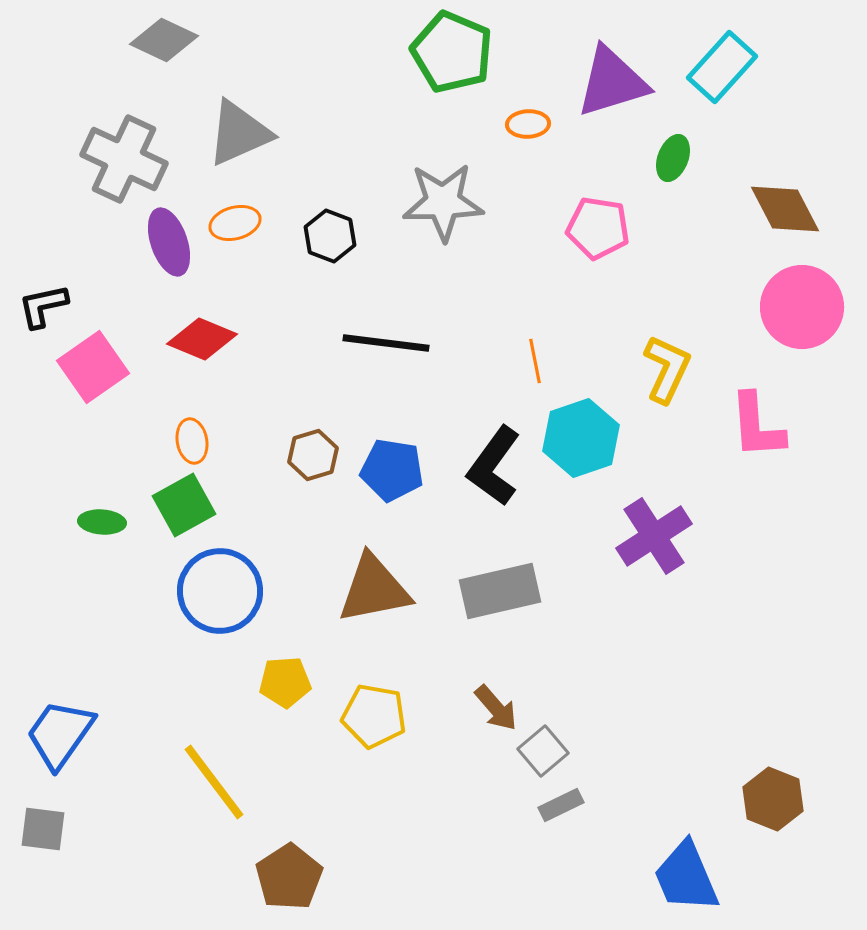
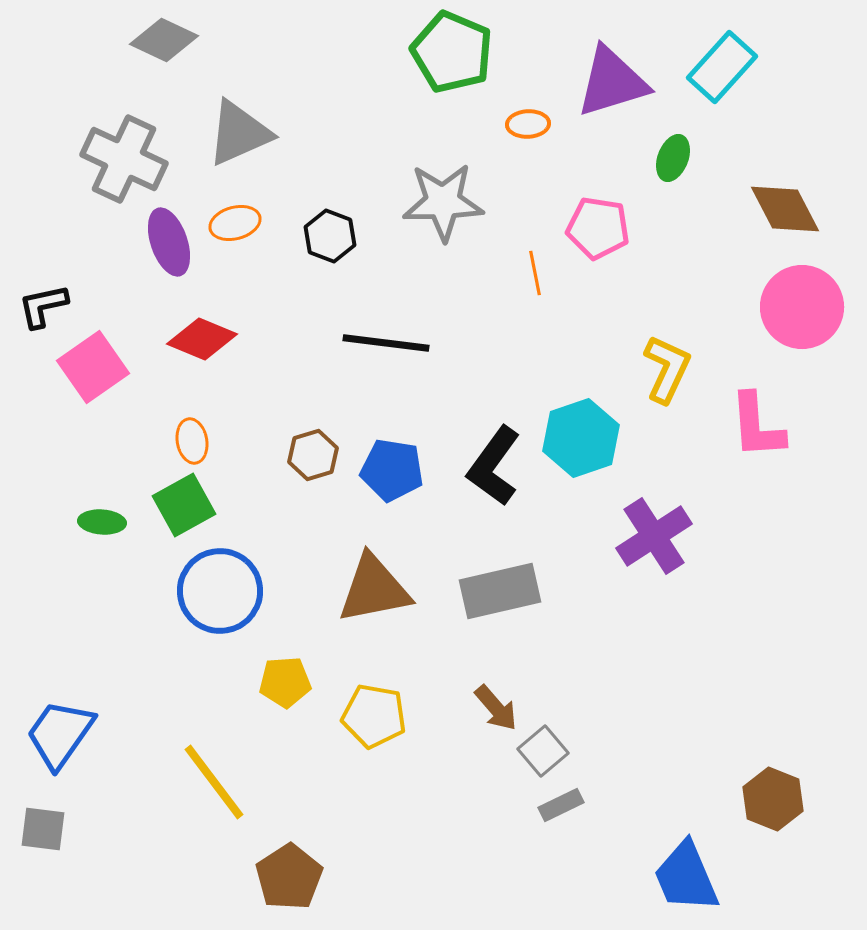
orange line at (535, 361): moved 88 px up
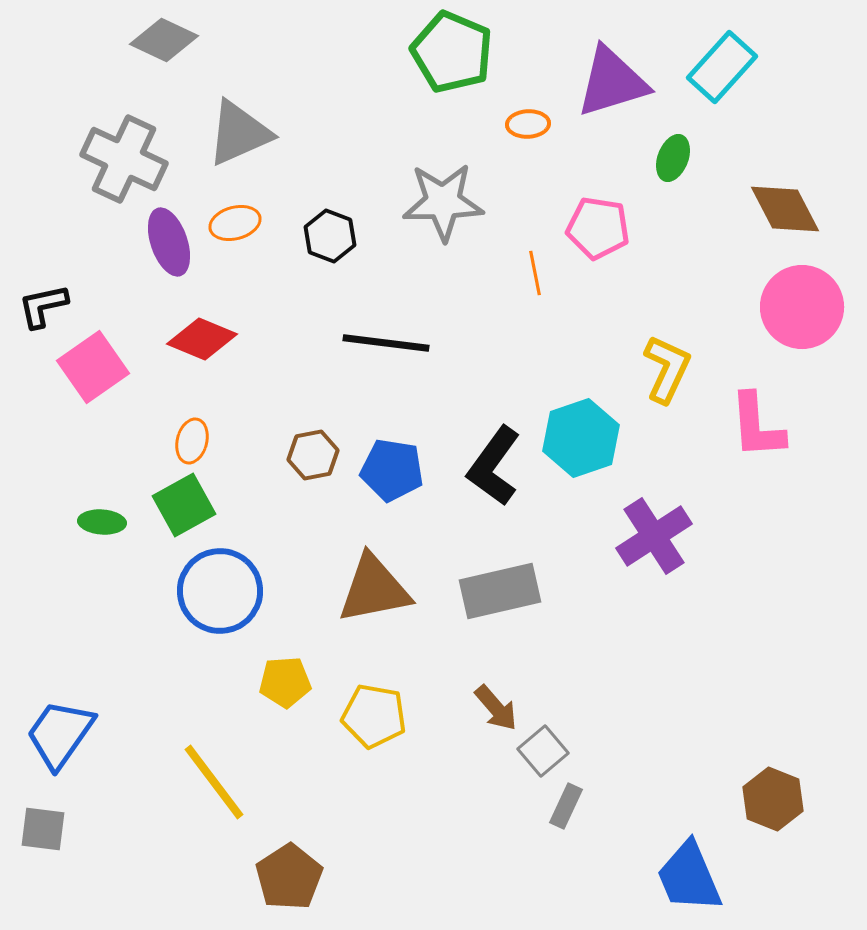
orange ellipse at (192, 441): rotated 24 degrees clockwise
brown hexagon at (313, 455): rotated 6 degrees clockwise
gray rectangle at (561, 805): moved 5 px right, 1 px down; rotated 39 degrees counterclockwise
blue trapezoid at (686, 877): moved 3 px right
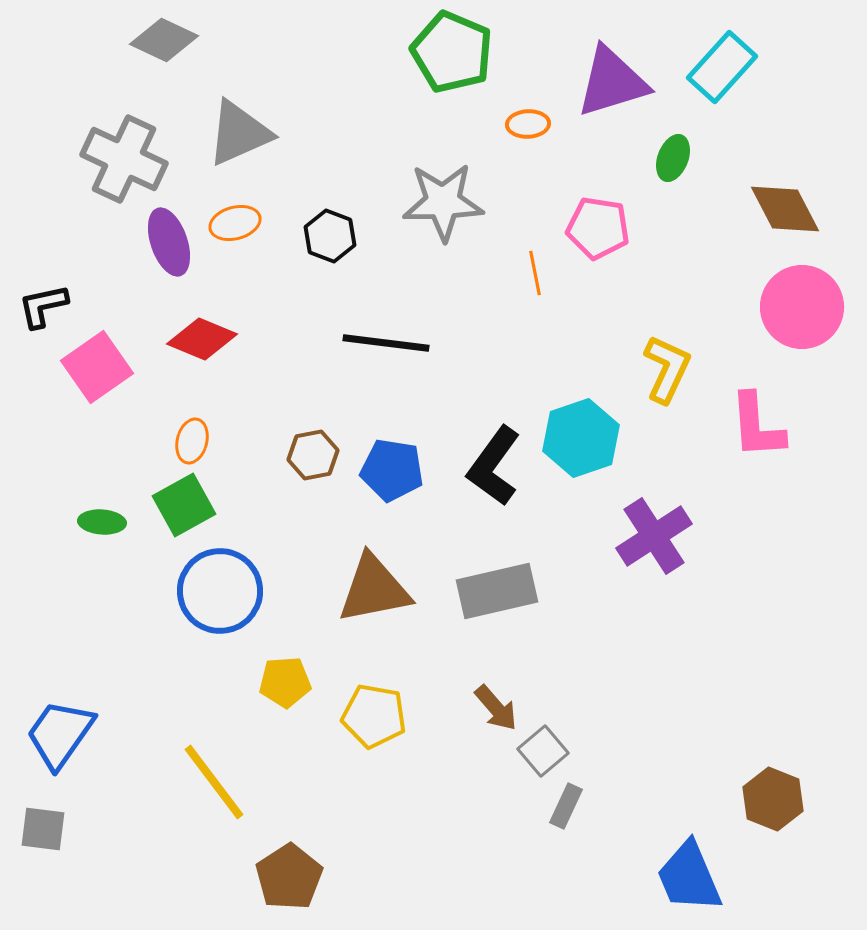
pink square at (93, 367): moved 4 px right
gray rectangle at (500, 591): moved 3 px left
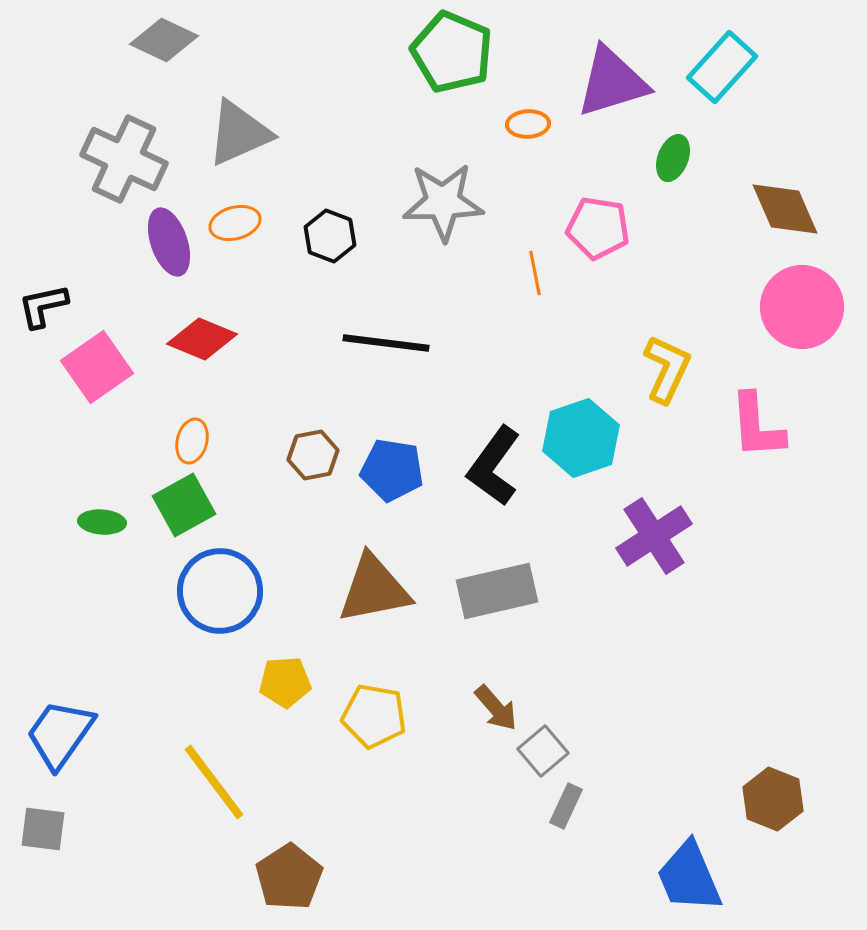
brown diamond at (785, 209): rotated 4 degrees clockwise
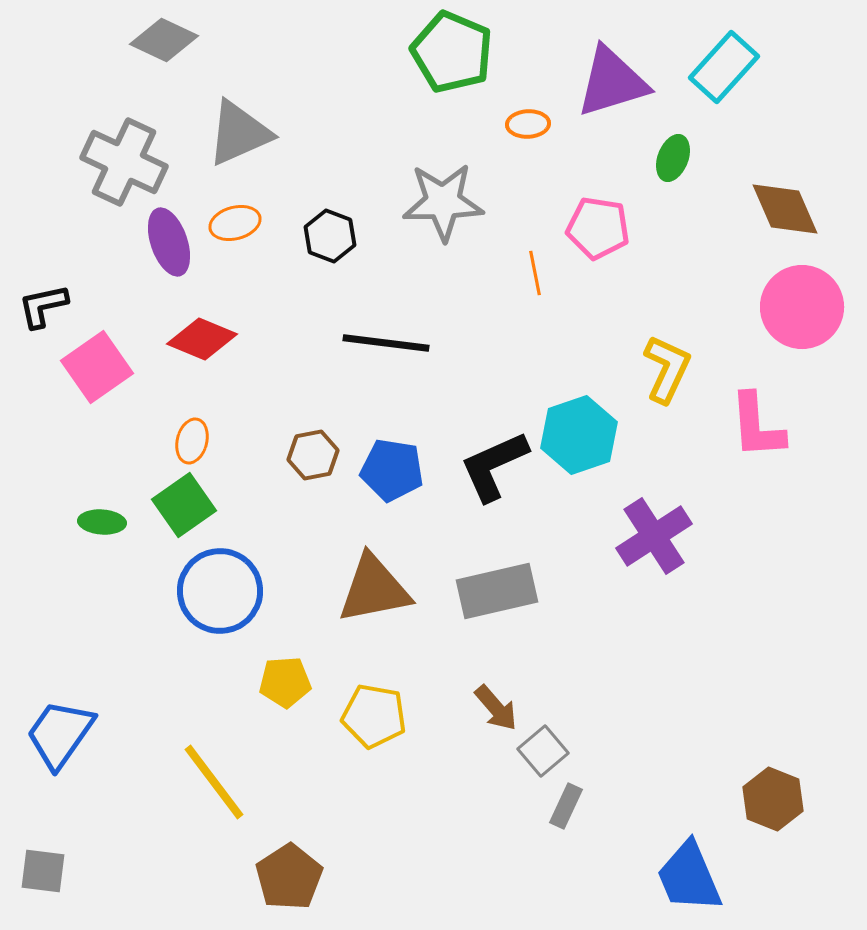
cyan rectangle at (722, 67): moved 2 px right
gray cross at (124, 159): moved 3 px down
cyan hexagon at (581, 438): moved 2 px left, 3 px up
black L-shape at (494, 466): rotated 30 degrees clockwise
green square at (184, 505): rotated 6 degrees counterclockwise
gray square at (43, 829): moved 42 px down
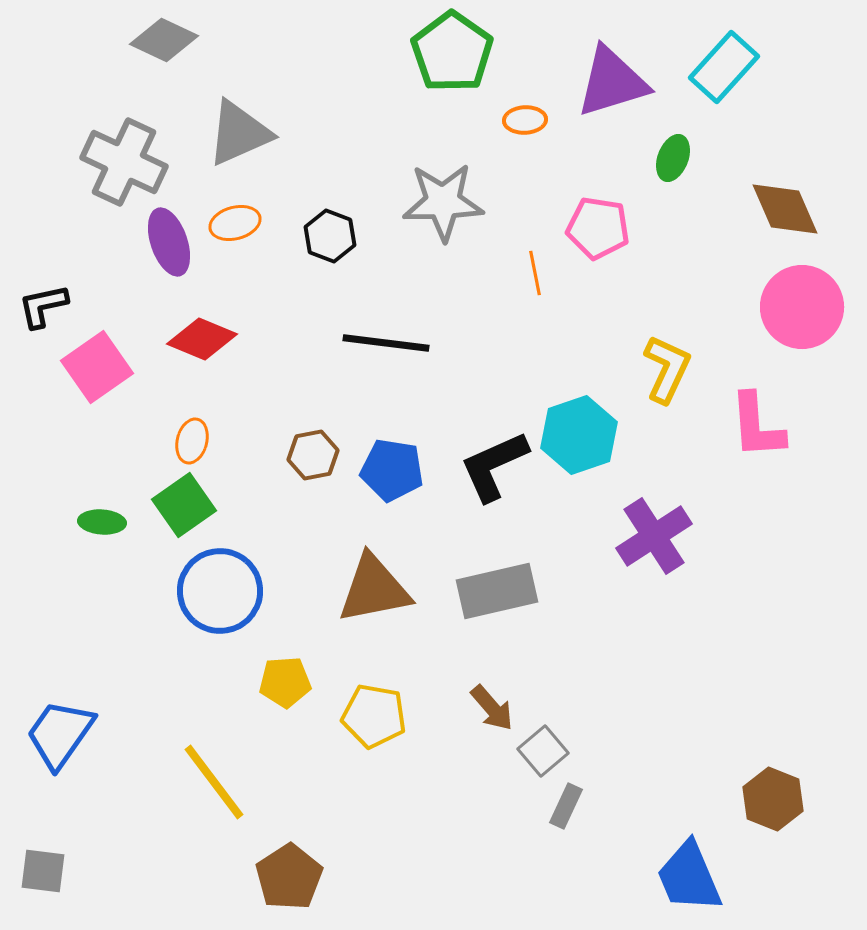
green pentagon at (452, 52): rotated 12 degrees clockwise
orange ellipse at (528, 124): moved 3 px left, 4 px up
brown arrow at (496, 708): moved 4 px left
